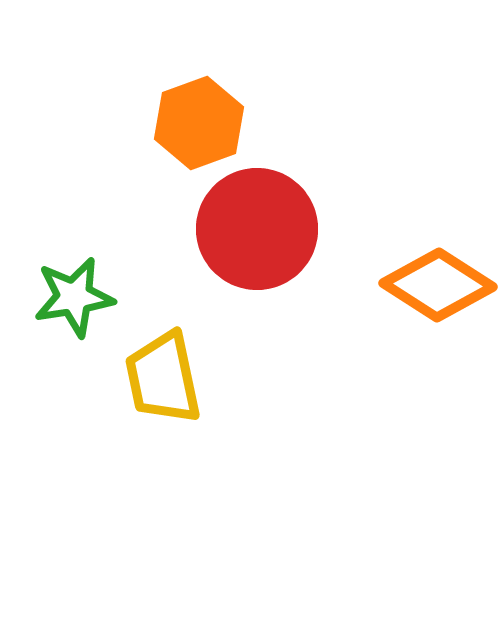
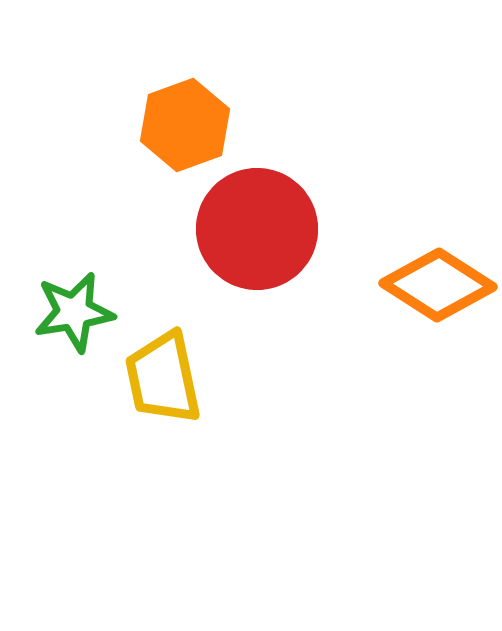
orange hexagon: moved 14 px left, 2 px down
green star: moved 15 px down
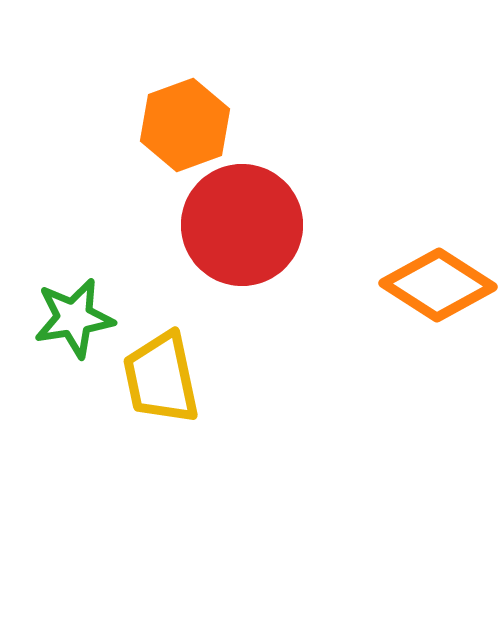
red circle: moved 15 px left, 4 px up
green star: moved 6 px down
yellow trapezoid: moved 2 px left
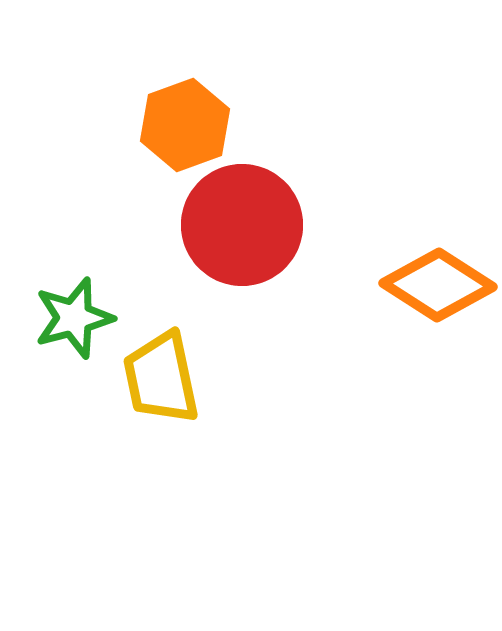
green star: rotated 6 degrees counterclockwise
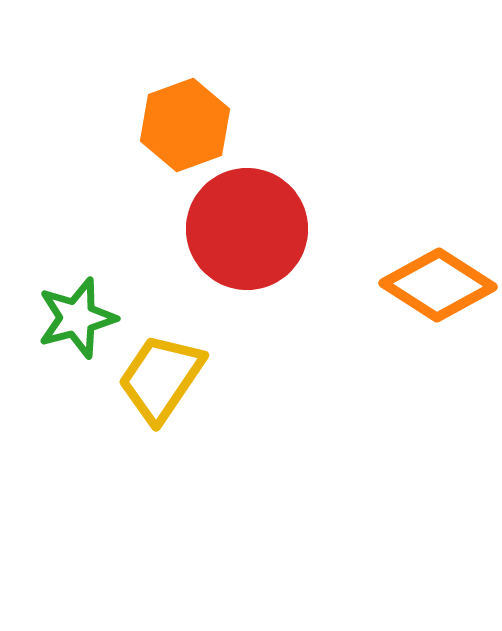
red circle: moved 5 px right, 4 px down
green star: moved 3 px right
yellow trapezoid: rotated 46 degrees clockwise
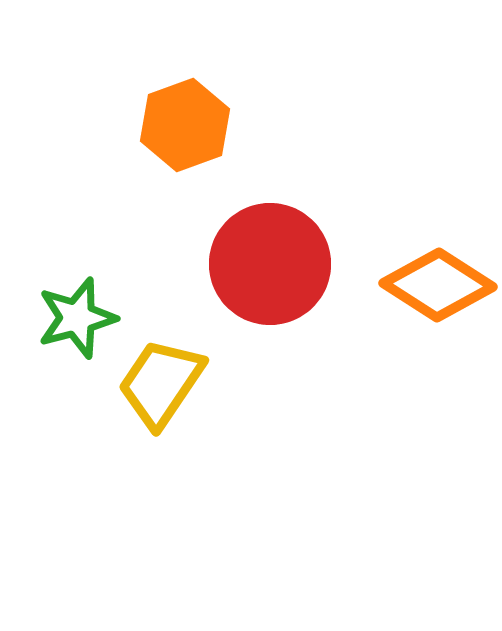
red circle: moved 23 px right, 35 px down
yellow trapezoid: moved 5 px down
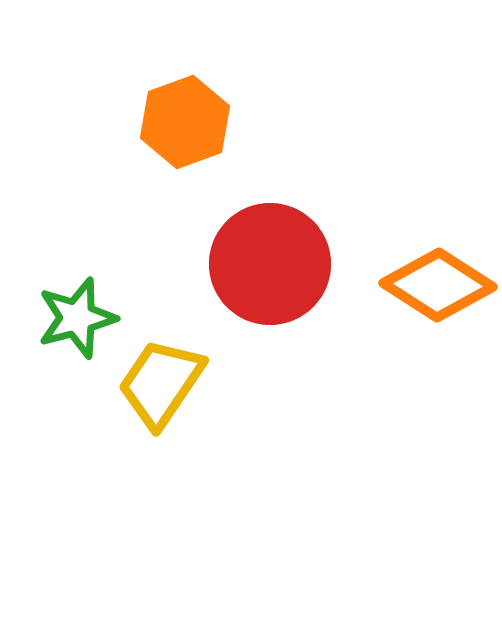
orange hexagon: moved 3 px up
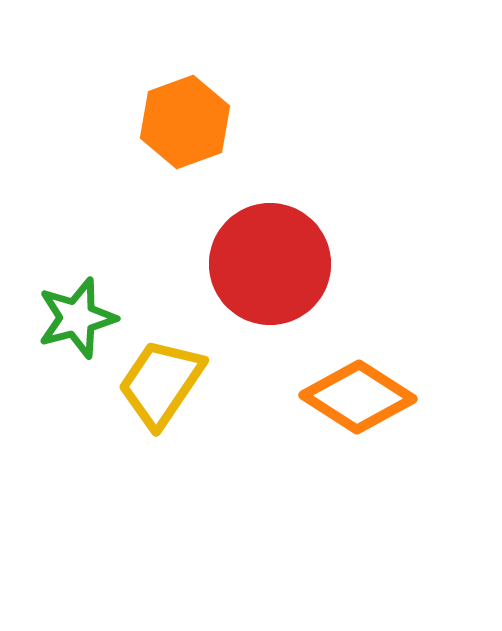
orange diamond: moved 80 px left, 112 px down
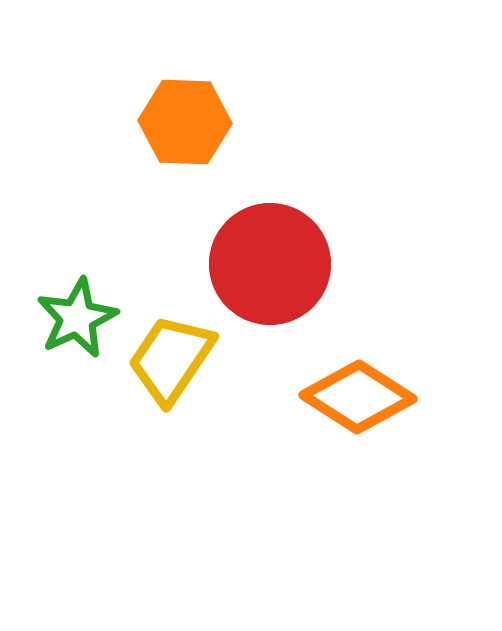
orange hexagon: rotated 22 degrees clockwise
green star: rotated 10 degrees counterclockwise
yellow trapezoid: moved 10 px right, 24 px up
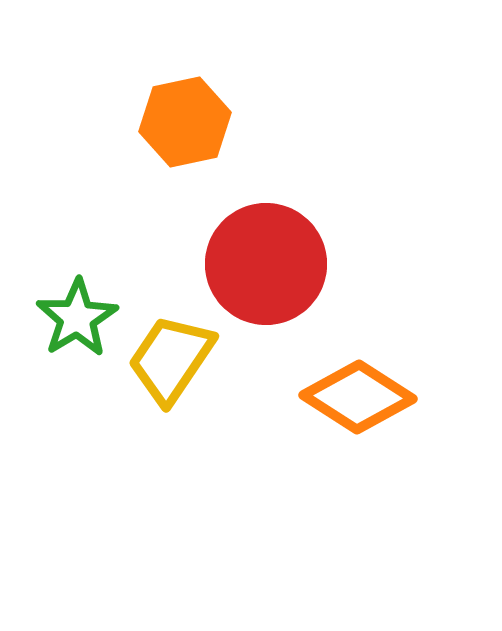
orange hexagon: rotated 14 degrees counterclockwise
red circle: moved 4 px left
green star: rotated 6 degrees counterclockwise
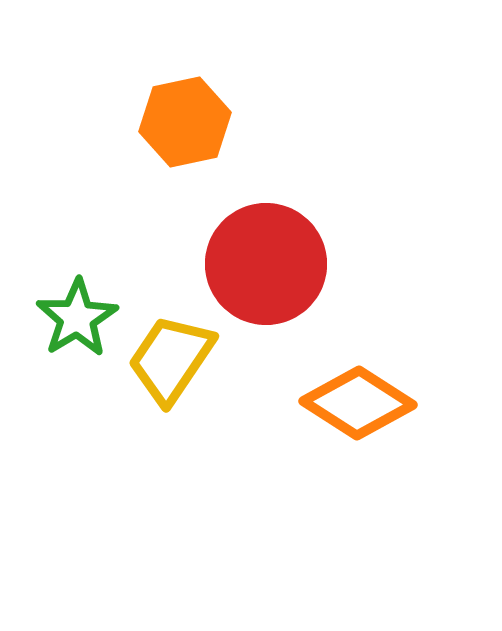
orange diamond: moved 6 px down
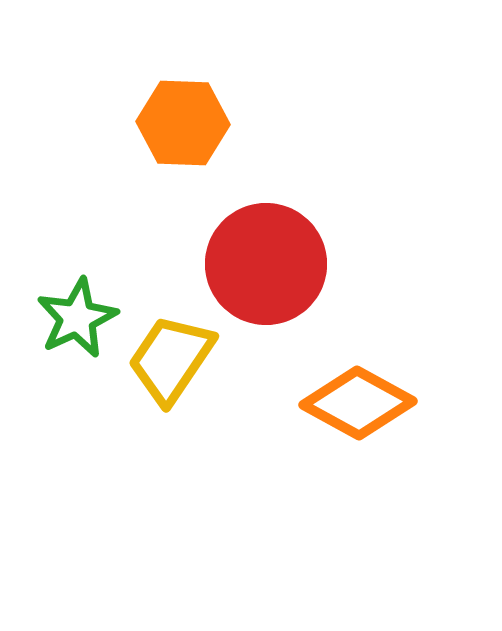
orange hexagon: moved 2 px left, 1 px down; rotated 14 degrees clockwise
green star: rotated 6 degrees clockwise
orange diamond: rotated 4 degrees counterclockwise
